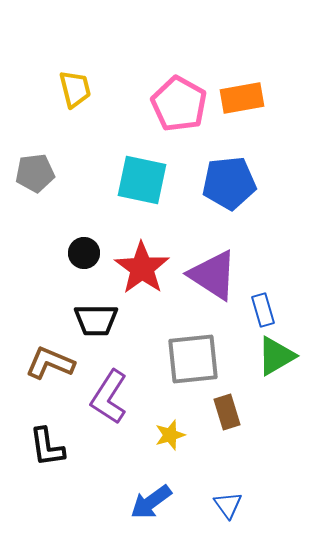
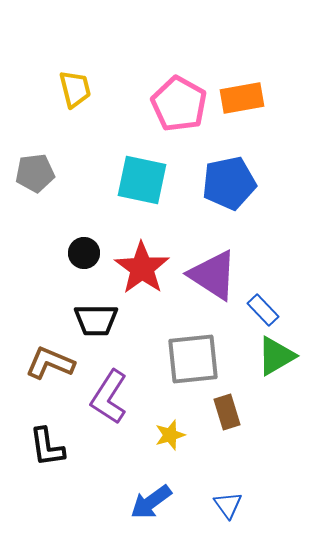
blue pentagon: rotated 6 degrees counterclockwise
blue rectangle: rotated 28 degrees counterclockwise
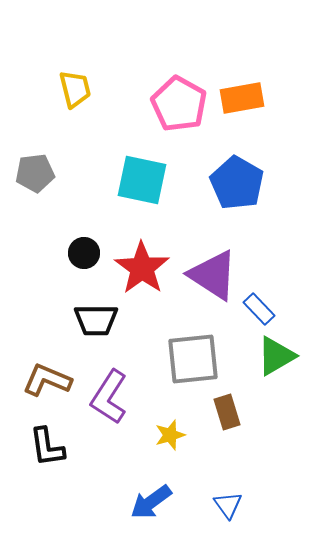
blue pentagon: moved 8 px right; rotated 30 degrees counterclockwise
blue rectangle: moved 4 px left, 1 px up
brown L-shape: moved 3 px left, 17 px down
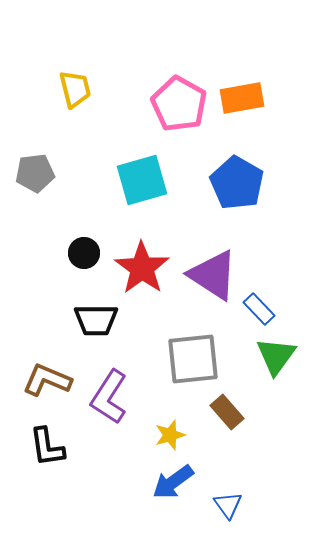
cyan square: rotated 28 degrees counterclockwise
green triangle: rotated 24 degrees counterclockwise
brown rectangle: rotated 24 degrees counterclockwise
blue arrow: moved 22 px right, 20 px up
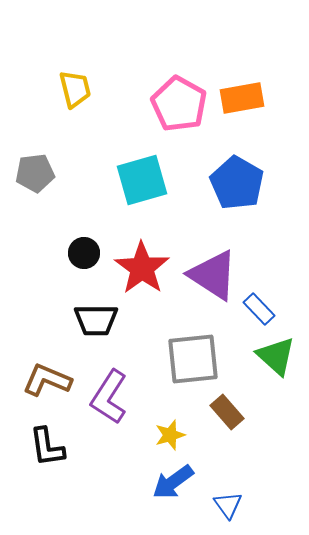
green triangle: rotated 24 degrees counterclockwise
